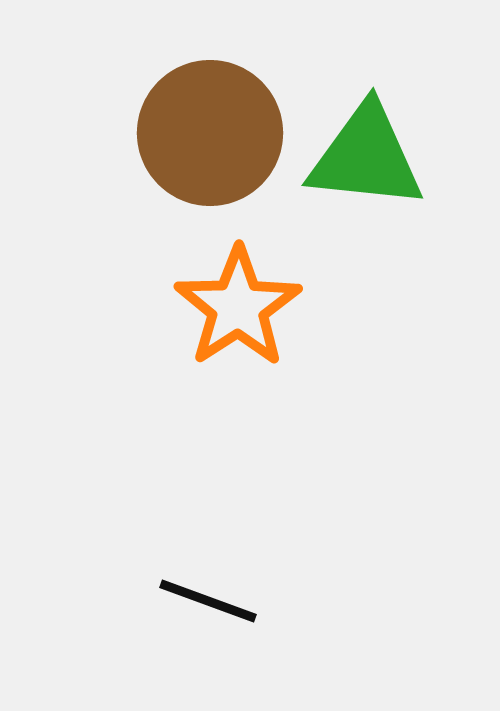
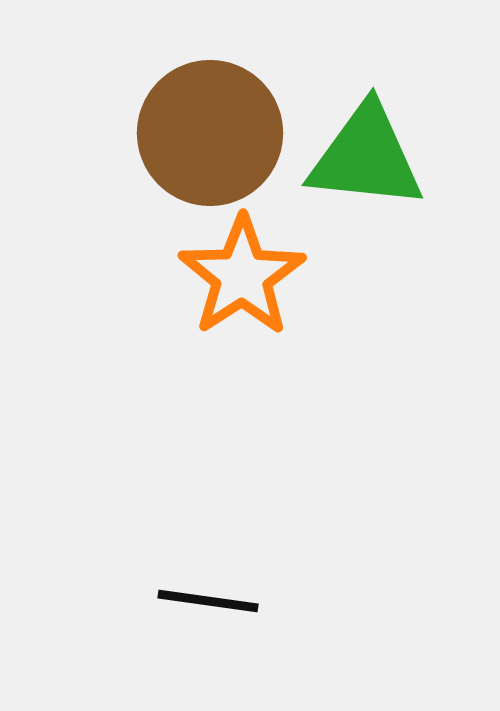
orange star: moved 4 px right, 31 px up
black line: rotated 12 degrees counterclockwise
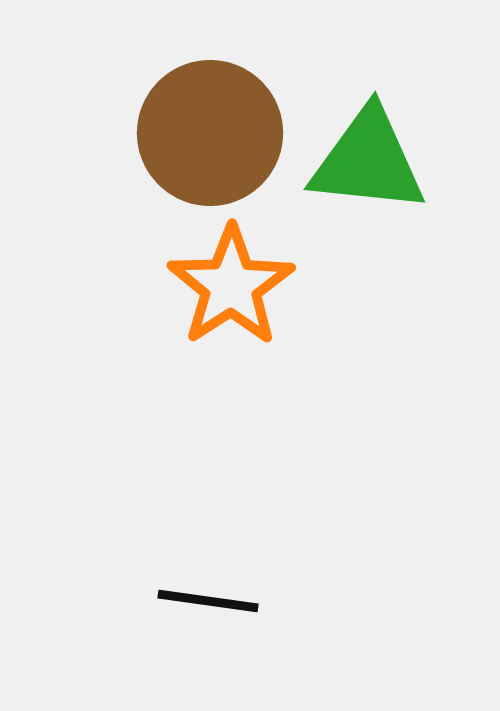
green triangle: moved 2 px right, 4 px down
orange star: moved 11 px left, 10 px down
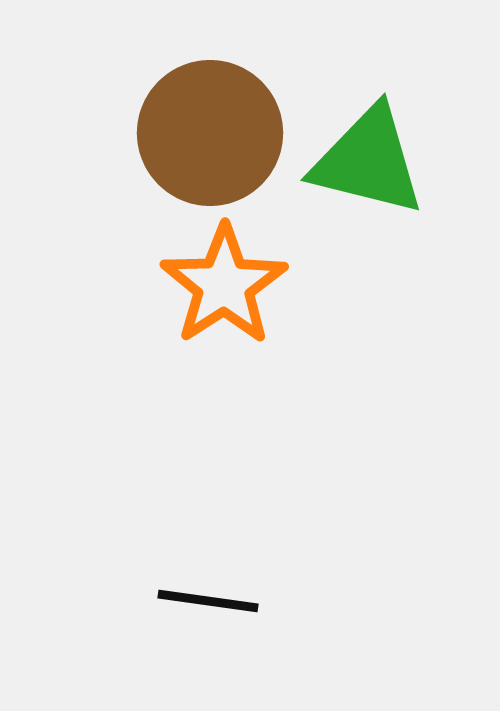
green triangle: rotated 8 degrees clockwise
orange star: moved 7 px left, 1 px up
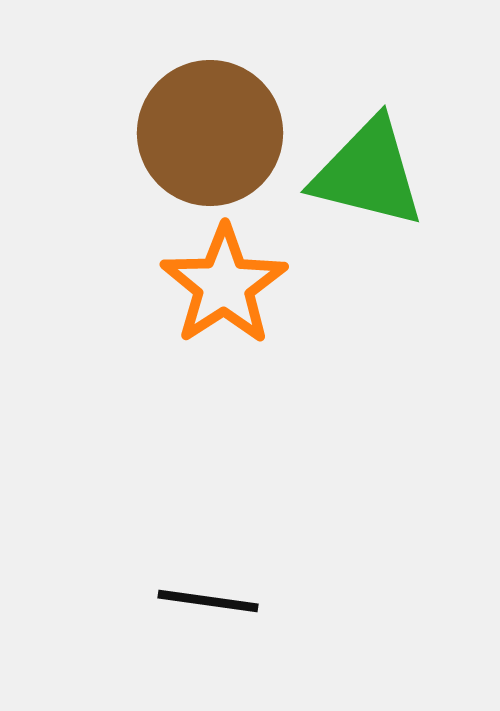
green triangle: moved 12 px down
